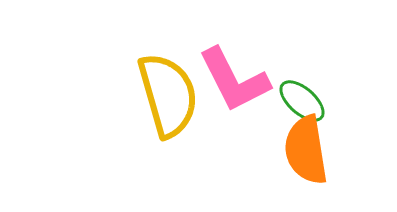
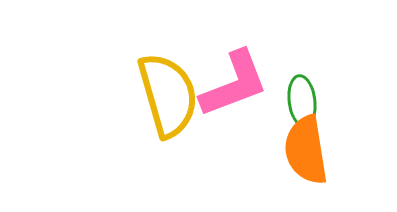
pink L-shape: moved 4 px down; rotated 84 degrees counterclockwise
green ellipse: rotated 42 degrees clockwise
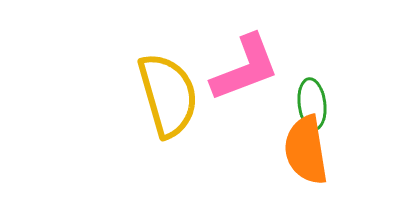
pink L-shape: moved 11 px right, 16 px up
green ellipse: moved 10 px right, 3 px down
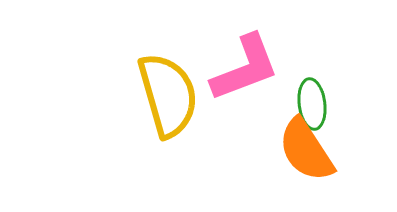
orange semicircle: rotated 24 degrees counterclockwise
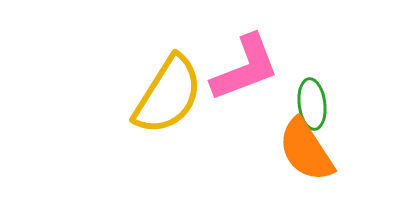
yellow semicircle: rotated 48 degrees clockwise
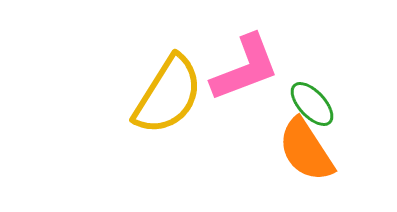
green ellipse: rotated 36 degrees counterclockwise
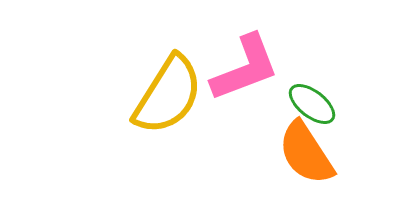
green ellipse: rotated 9 degrees counterclockwise
orange semicircle: moved 3 px down
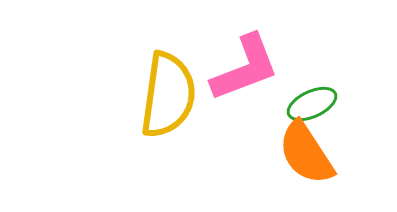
yellow semicircle: rotated 24 degrees counterclockwise
green ellipse: rotated 63 degrees counterclockwise
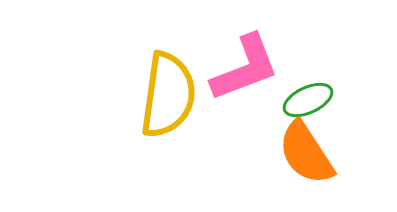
green ellipse: moved 4 px left, 4 px up
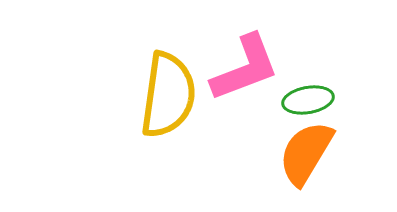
green ellipse: rotated 15 degrees clockwise
orange semicircle: rotated 64 degrees clockwise
